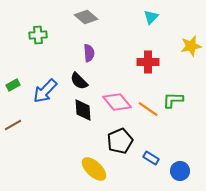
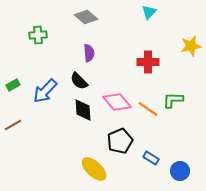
cyan triangle: moved 2 px left, 5 px up
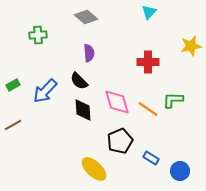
pink diamond: rotated 24 degrees clockwise
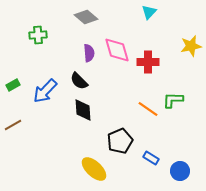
pink diamond: moved 52 px up
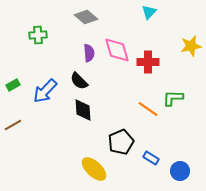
green L-shape: moved 2 px up
black pentagon: moved 1 px right, 1 px down
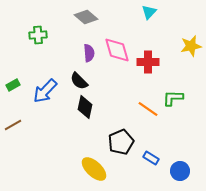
black diamond: moved 2 px right, 3 px up; rotated 15 degrees clockwise
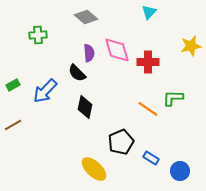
black semicircle: moved 2 px left, 8 px up
